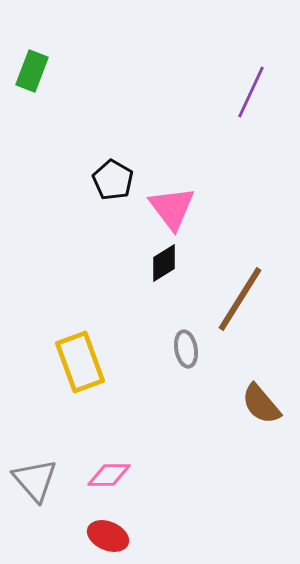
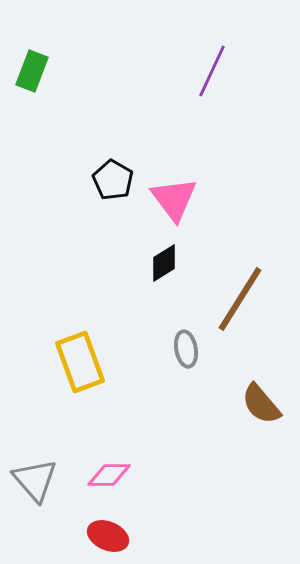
purple line: moved 39 px left, 21 px up
pink triangle: moved 2 px right, 9 px up
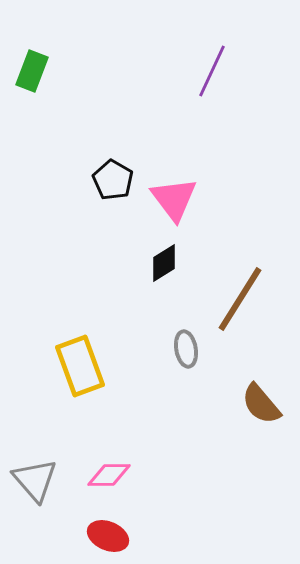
yellow rectangle: moved 4 px down
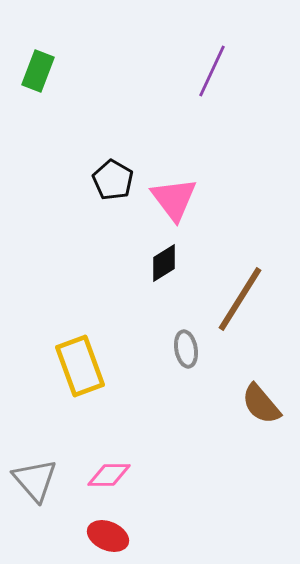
green rectangle: moved 6 px right
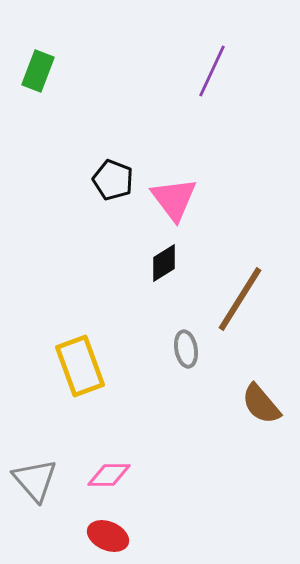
black pentagon: rotated 9 degrees counterclockwise
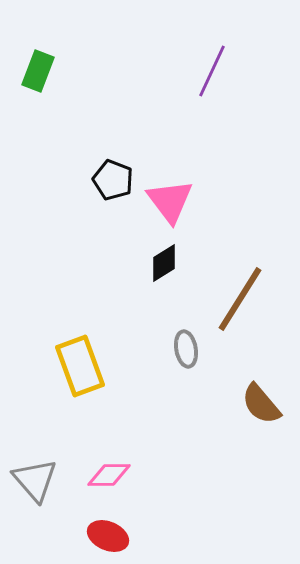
pink triangle: moved 4 px left, 2 px down
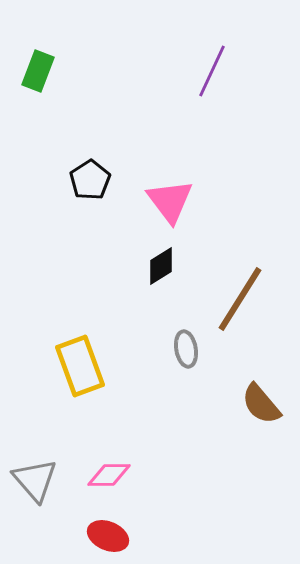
black pentagon: moved 23 px left; rotated 18 degrees clockwise
black diamond: moved 3 px left, 3 px down
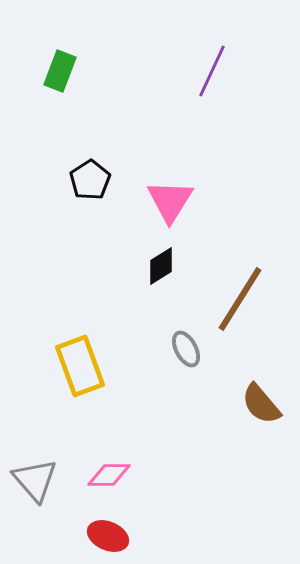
green rectangle: moved 22 px right
pink triangle: rotated 9 degrees clockwise
gray ellipse: rotated 18 degrees counterclockwise
